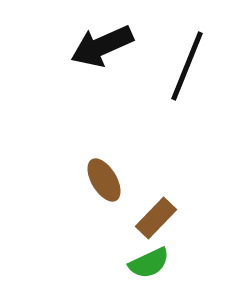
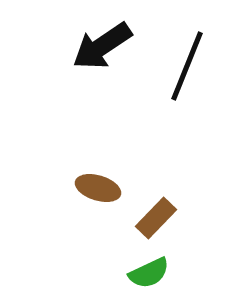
black arrow: rotated 10 degrees counterclockwise
brown ellipse: moved 6 px left, 8 px down; rotated 42 degrees counterclockwise
green semicircle: moved 10 px down
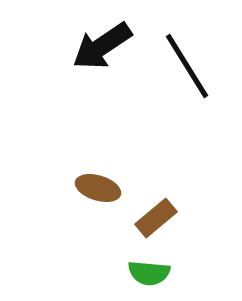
black line: rotated 54 degrees counterclockwise
brown rectangle: rotated 6 degrees clockwise
green semicircle: rotated 30 degrees clockwise
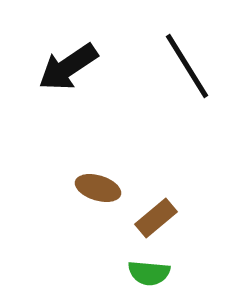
black arrow: moved 34 px left, 21 px down
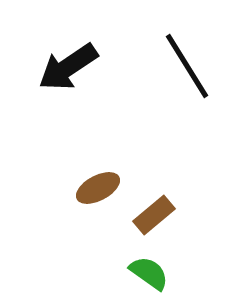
brown ellipse: rotated 45 degrees counterclockwise
brown rectangle: moved 2 px left, 3 px up
green semicircle: rotated 150 degrees counterclockwise
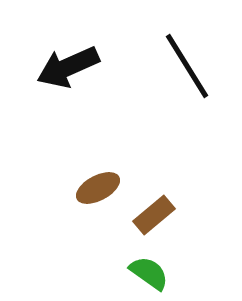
black arrow: rotated 10 degrees clockwise
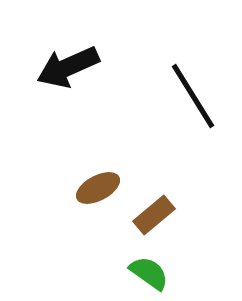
black line: moved 6 px right, 30 px down
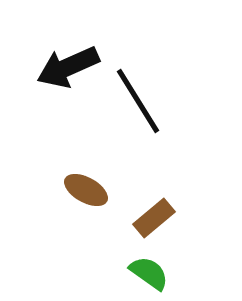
black line: moved 55 px left, 5 px down
brown ellipse: moved 12 px left, 2 px down; rotated 57 degrees clockwise
brown rectangle: moved 3 px down
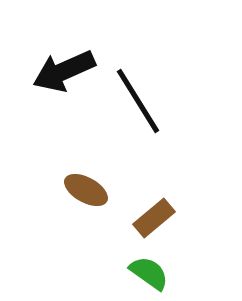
black arrow: moved 4 px left, 4 px down
